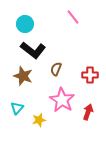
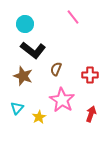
red arrow: moved 3 px right, 2 px down
yellow star: moved 3 px up; rotated 16 degrees counterclockwise
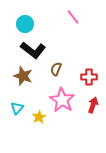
red cross: moved 1 px left, 2 px down
red arrow: moved 2 px right, 9 px up
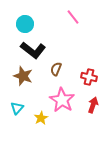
red cross: rotated 14 degrees clockwise
yellow star: moved 2 px right, 1 px down
